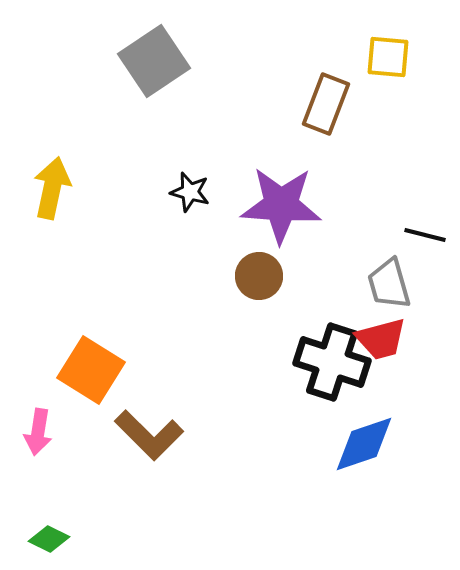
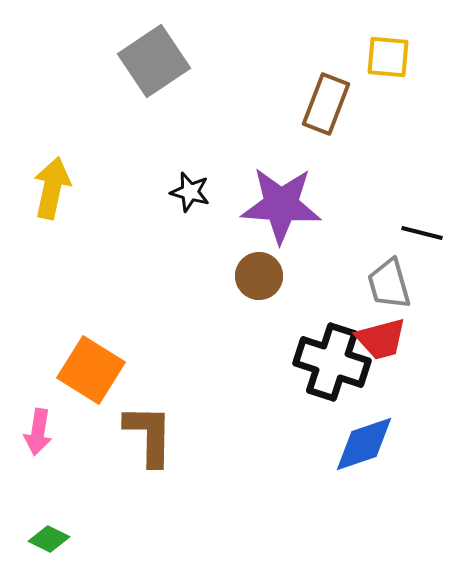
black line: moved 3 px left, 2 px up
brown L-shape: rotated 134 degrees counterclockwise
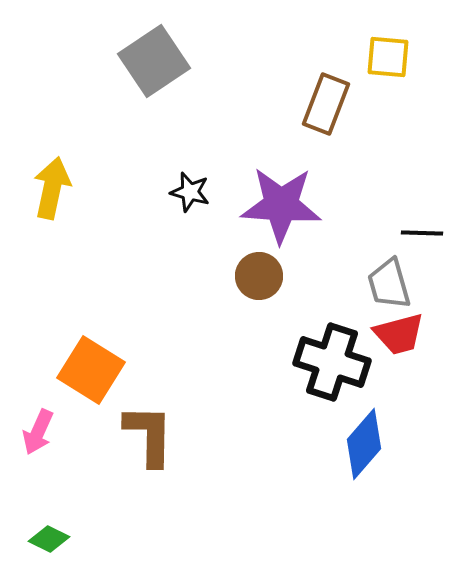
black line: rotated 12 degrees counterclockwise
red trapezoid: moved 18 px right, 5 px up
pink arrow: rotated 15 degrees clockwise
blue diamond: rotated 30 degrees counterclockwise
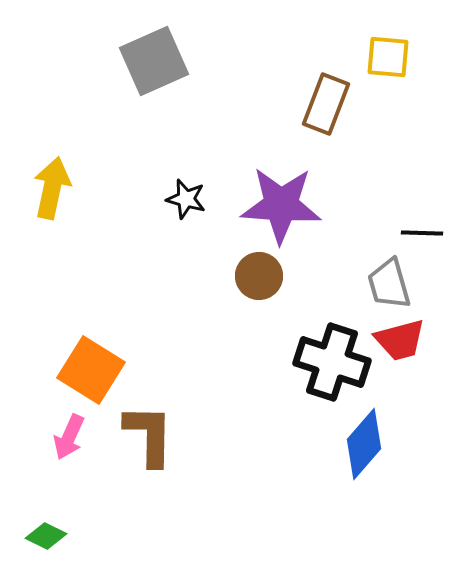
gray square: rotated 10 degrees clockwise
black star: moved 4 px left, 7 px down
red trapezoid: moved 1 px right, 6 px down
pink arrow: moved 31 px right, 5 px down
green diamond: moved 3 px left, 3 px up
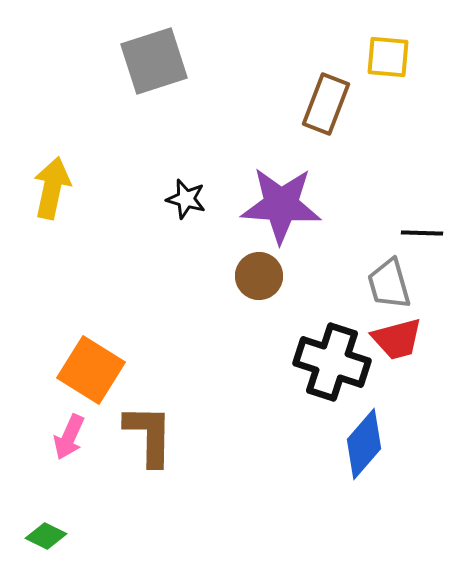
gray square: rotated 6 degrees clockwise
red trapezoid: moved 3 px left, 1 px up
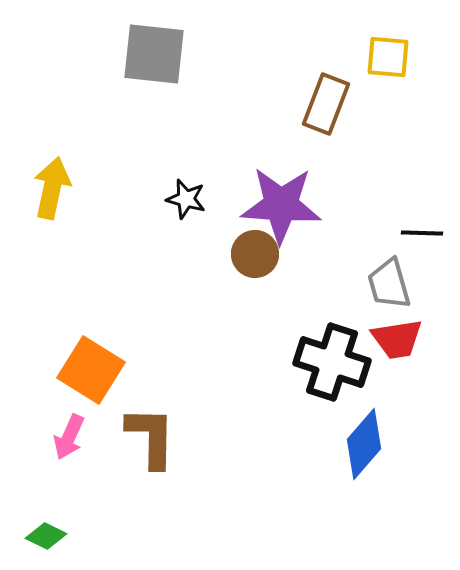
gray square: moved 7 px up; rotated 24 degrees clockwise
brown circle: moved 4 px left, 22 px up
red trapezoid: rotated 6 degrees clockwise
brown L-shape: moved 2 px right, 2 px down
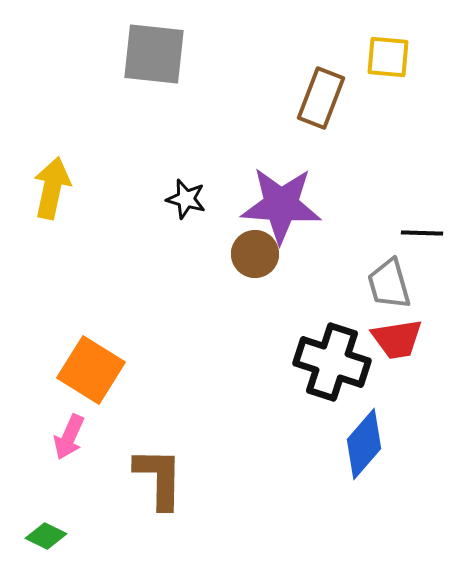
brown rectangle: moved 5 px left, 6 px up
brown L-shape: moved 8 px right, 41 px down
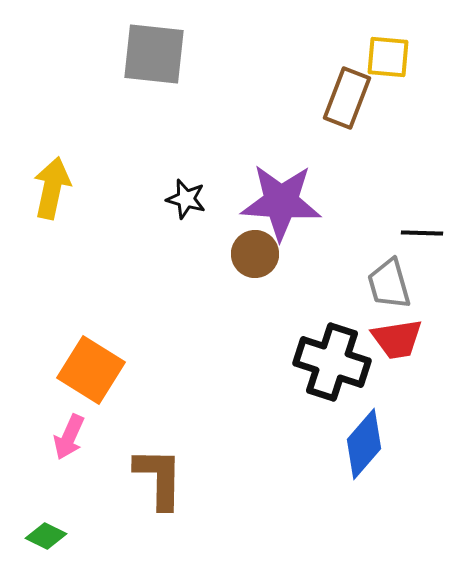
brown rectangle: moved 26 px right
purple star: moved 3 px up
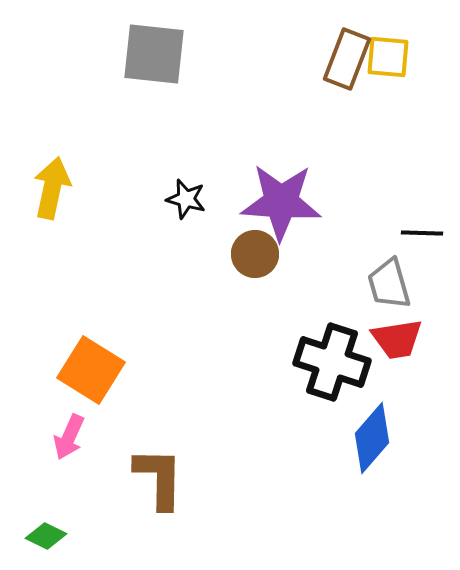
brown rectangle: moved 39 px up
blue diamond: moved 8 px right, 6 px up
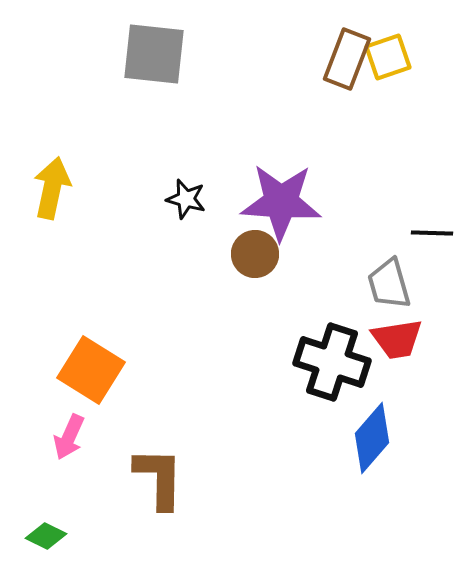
yellow square: rotated 24 degrees counterclockwise
black line: moved 10 px right
